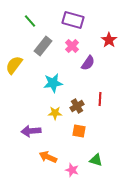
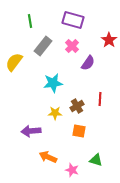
green line: rotated 32 degrees clockwise
yellow semicircle: moved 3 px up
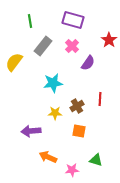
pink star: rotated 24 degrees counterclockwise
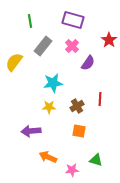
yellow star: moved 6 px left, 6 px up
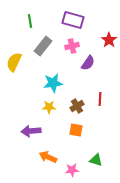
pink cross: rotated 32 degrees clockwise
yellow semicircle: rotated 12 degrees counterclockwise
orange square: moved 3 px left, 1 px up
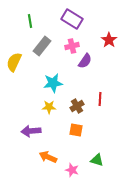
purple rectangle: moved 1 px left, 1 px up; rotated 15 degrees clockwise
gray rectangle: moved 1 px left
purple semicircle: moved 3 px left, 2 px up
green triangle: moved 1 px right
pink star: rotated 24 degrees clockwise
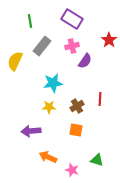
yellow semicircle: moved 1 px right, 1 px up
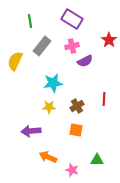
purple semicircle: rotated 28 degrees clockwise
red line: moved 4 px right
green triangle: rotated 16 degrees counterclockwise
